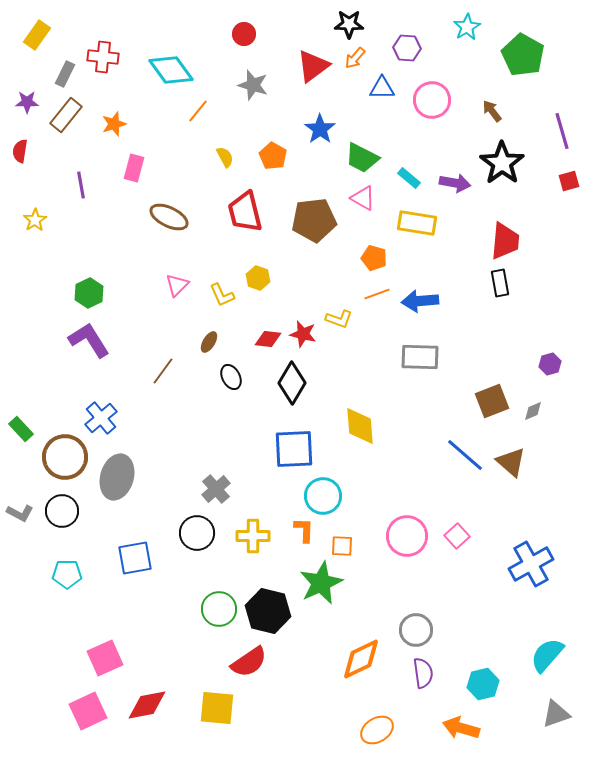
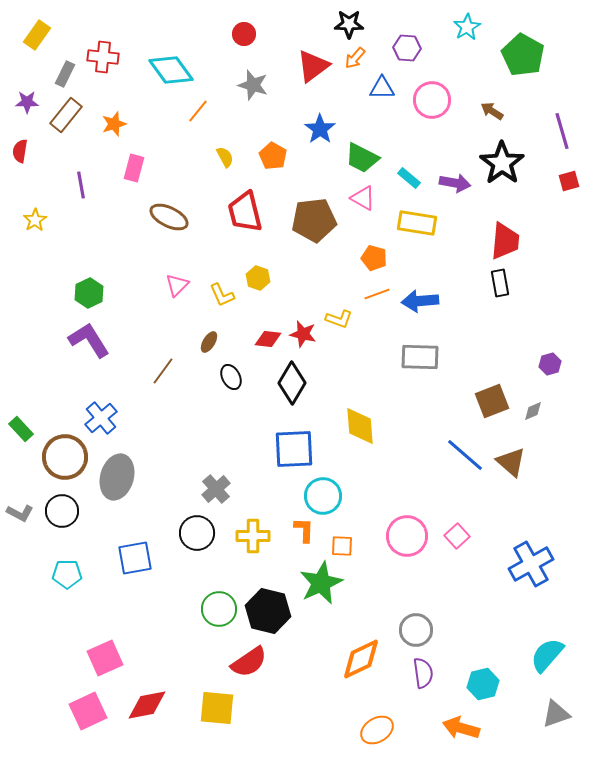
brown arrow at (492, 111): rotated 20 degrees counterclockwise
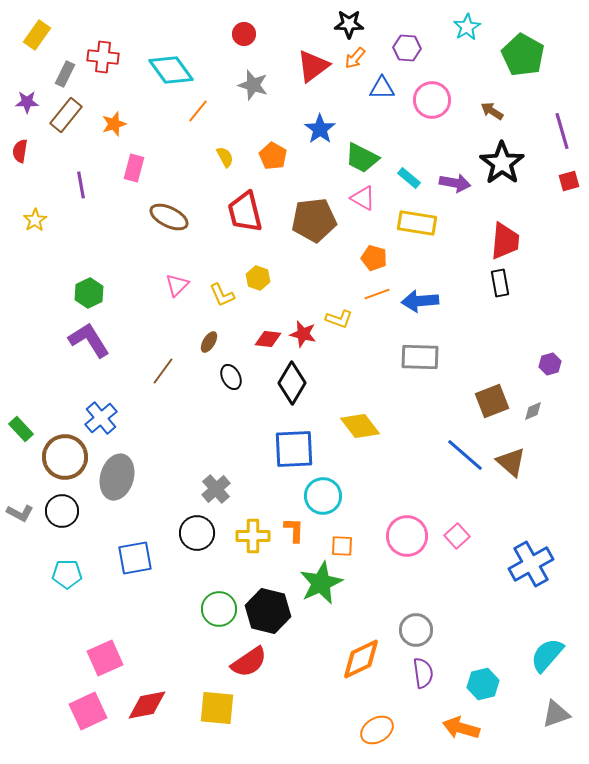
yellow diamond at (360, 426): rotated 33 degrees counterclockwise
orange L-shape at (304, 530): moved 10 px left
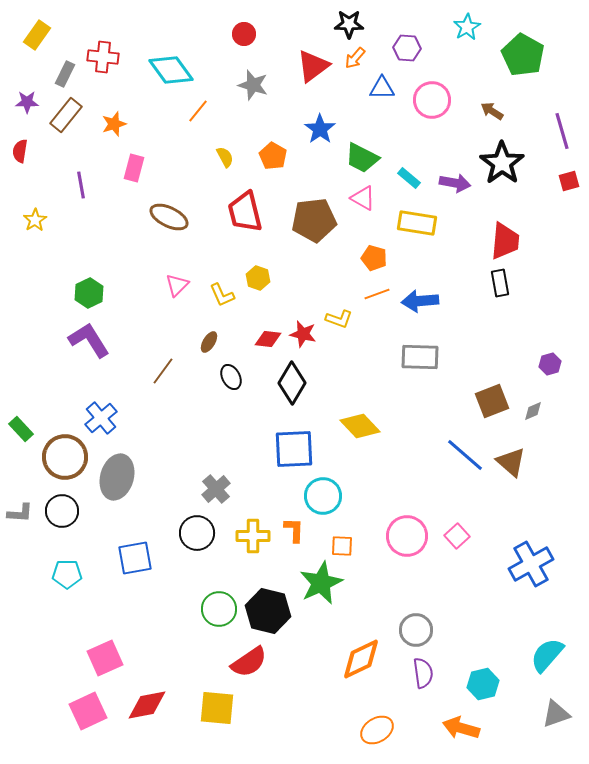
yellow diamond at (360, 426): rotated 6 degrees counterclockwise
gray L-shape at (20, 513): rotated 24 degrees counterclockwise
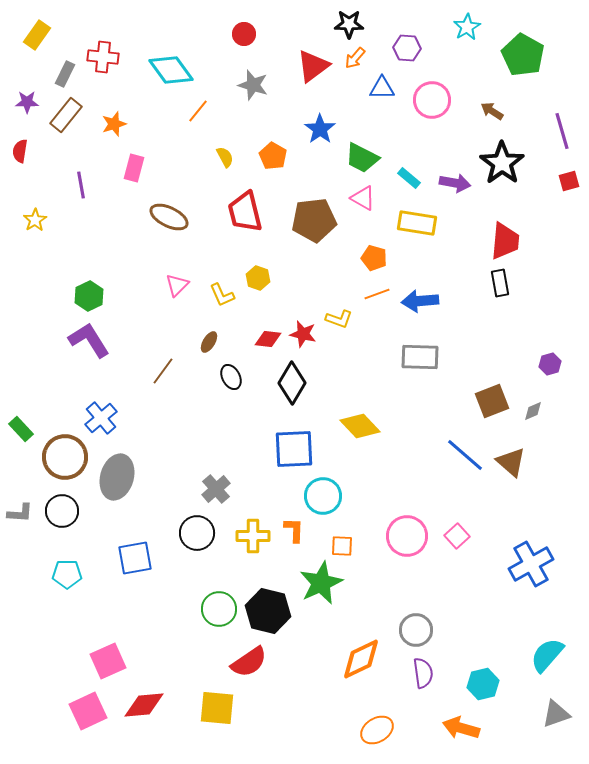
green hexagon at (89, 293): moved 3 px down
pink square at (105, 658): moved 3 px right, 3 px down
red diamond at (147, 705): moved 3 px left; rotated 6 degrees clockwise
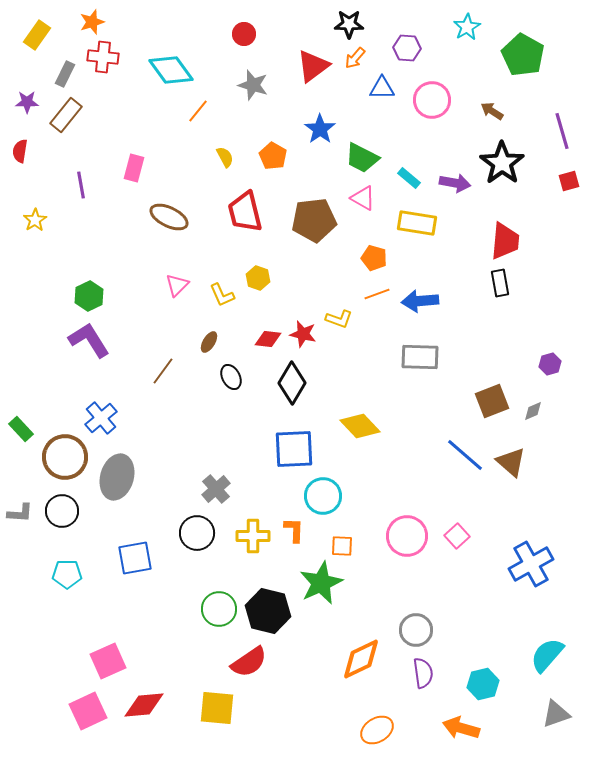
orange star at (114, 124): moved 22 px left, 102 px up
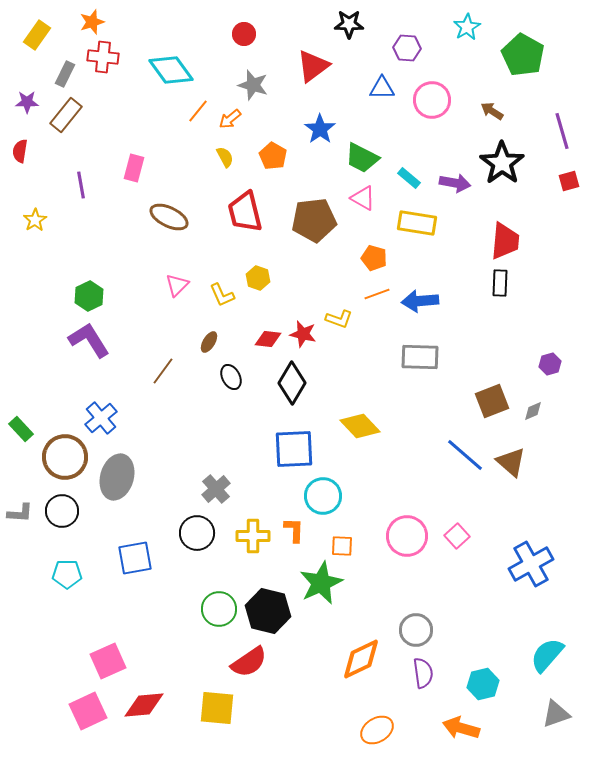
orange arrow at (355, 58): moved 125 px left, 61 px down; rotated 10 degrees clockwise
black rectangle at (500, 283): rotated 12 degrees clockwise
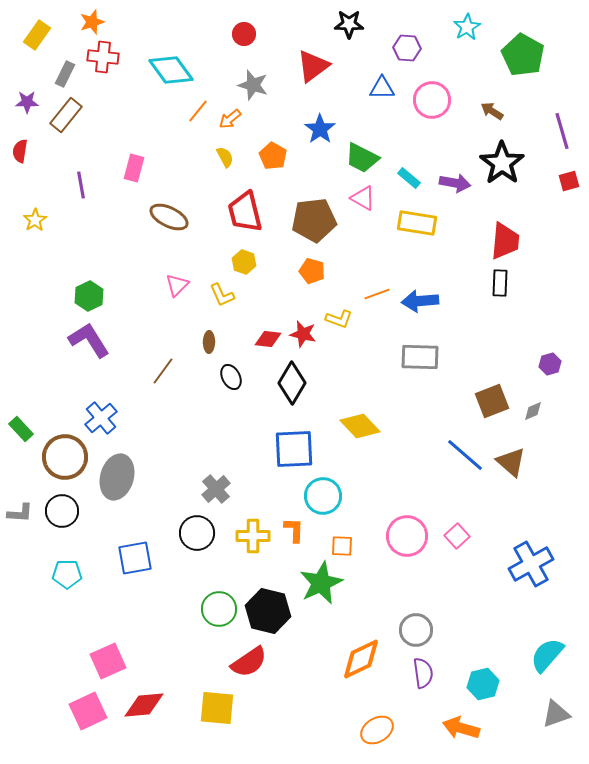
orange pentagon at (374, 258): moved 62 px left, 13 px down
yellow hexagon at (258, 278): moved 14 px left, 16 px up
brown ellipse at (209, 342): rotated 30 degrees counterclockwise
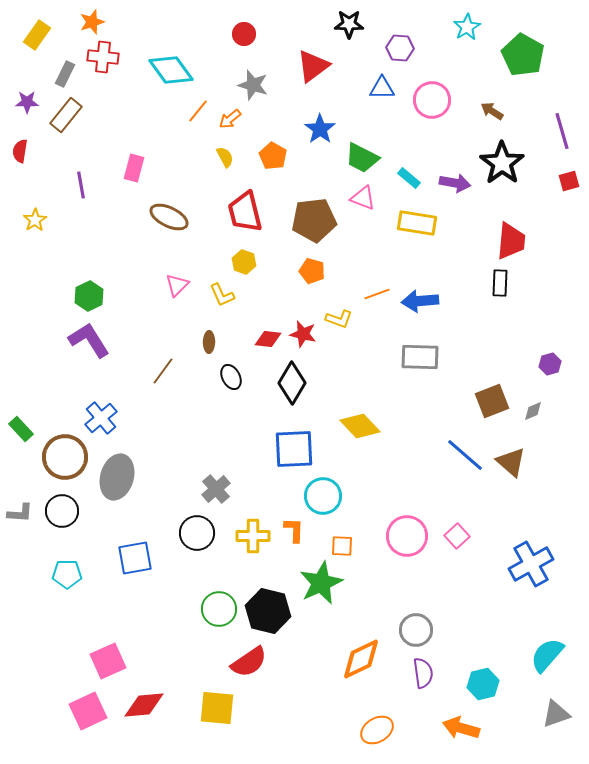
purple hexagon at (407, 48): moved 7 px left
pink triangle at (363, 198): rotated 8 degrees counterclockwise
red trapezoid at (505, 241): moved 6 px right
